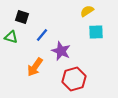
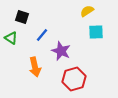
green triangle: moved 1 px down; rotated 16 degrees clockwise
orange arrow: rotated 48 degrees counterclockwise
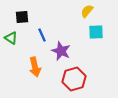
yellow semicircle: rotated 16 degrees counterclockwise
black square: rotated 24 degrees counterclockwise
blue line: rotated 64 degrees counterclockwise
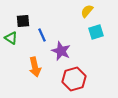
black square: moved 1 px right, 4 px down
cyan square: rotated 14 degrees counterclockwise
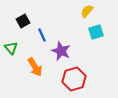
black square: rotated 24 degrees counterclockwise
green triangle: moved 10 px down; rotated 16 degrees clockwise
orange arrow: rotated 18 degrees counterclockwise
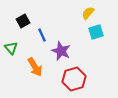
yellow semicircle: moved 1 px right, 2 px down
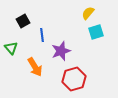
blue line: rotated 16 degrees clockwise
purple star: rotated 30 degrees clockwise
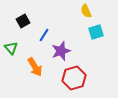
yellow semicircle: moved 2 px left, 2 px up; rotated 64 degrees counterclockwise
blue line: moved 2 px right; rotated 40 degrees clockwise
red hexagon: moved 1 px up
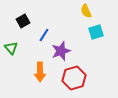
orange arrow: moved 5 px right, 5 px down; rotated 30 degrees clockwise
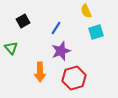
blue line: moved 12 px right, 7 px up
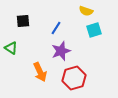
yellow semicircle: rotated 48 degrees counterclockwise
black square: rotated 24 degrees clockwise
cyan square: moved 2 px left, 2 px up
green triangle: rotated 16 degrees counterclockwise
orange arrow: rotated 24 degrees counterclockwise
